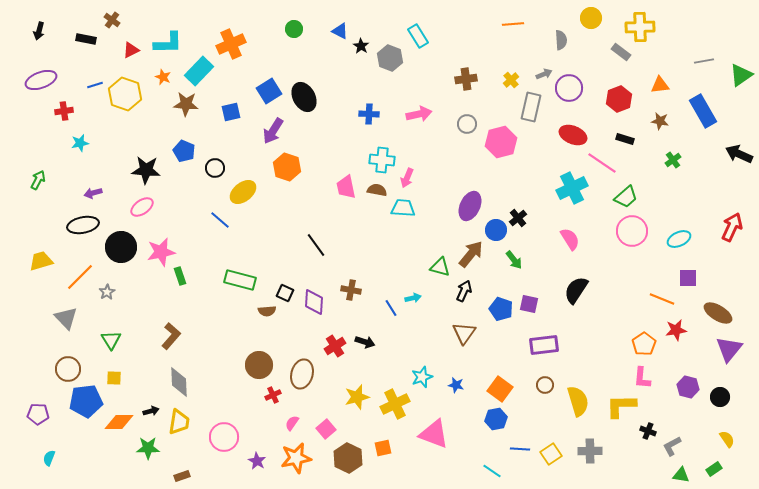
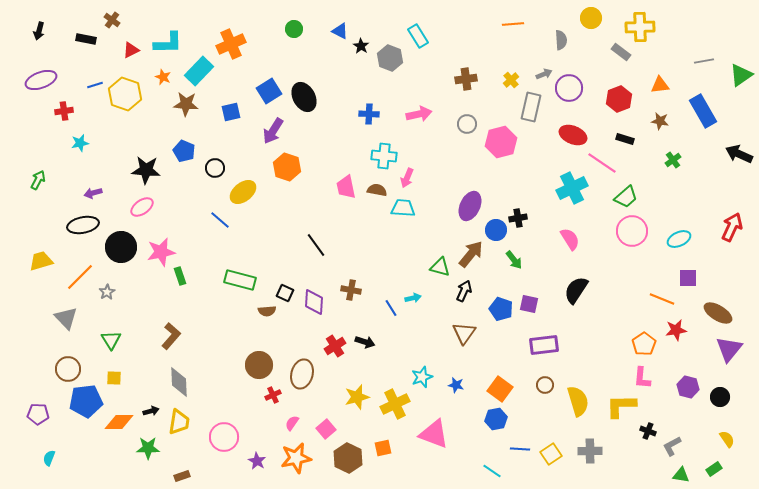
cyan cross at (382, 160): moved 2 px right, 4 px up
black cross at (518, 218): rotated 30 degrees clockwise
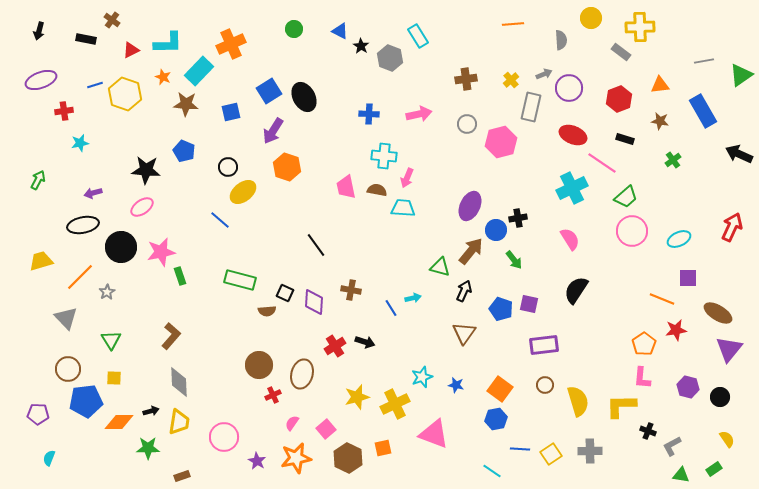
black circle at (215, 168): moved 13 px right, 1 px up
brown arrow at (471, 254): moved 3 px up
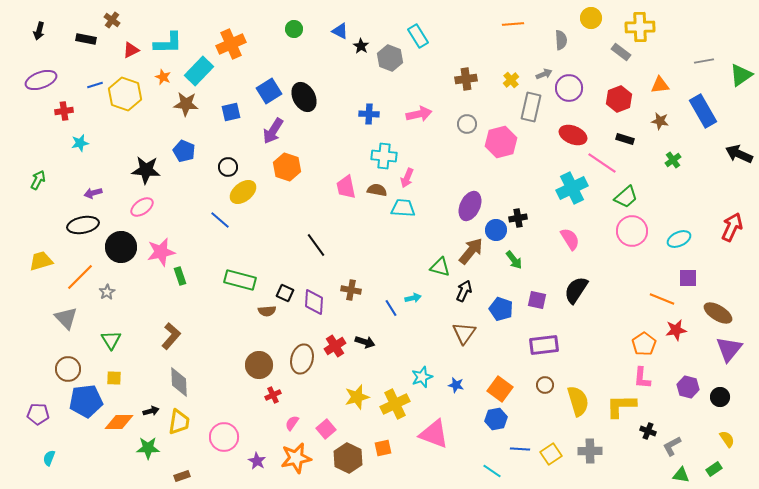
purple square at (529, 304): moved 8 px right, 4 px up
brown ellipse at (302, 374): moved 15 px up
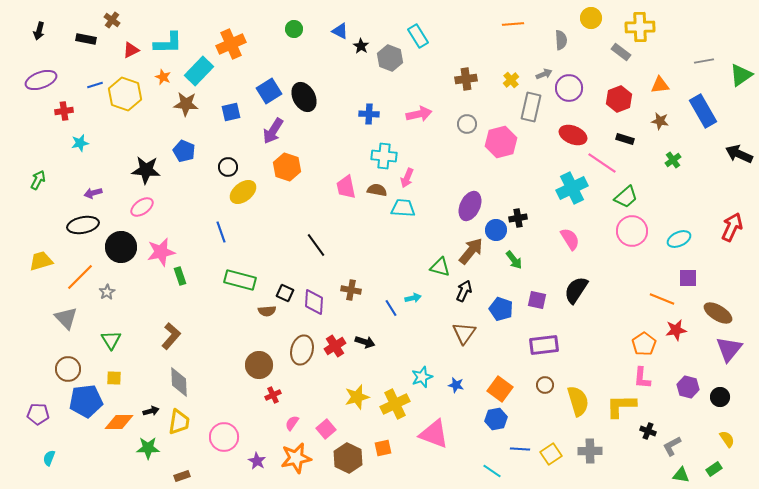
blue line at (220, 220): moved 1 px right, 12 px down; rotated 30 degrees clockwise
brown ellipse at (302, 359): moved 9 px up
